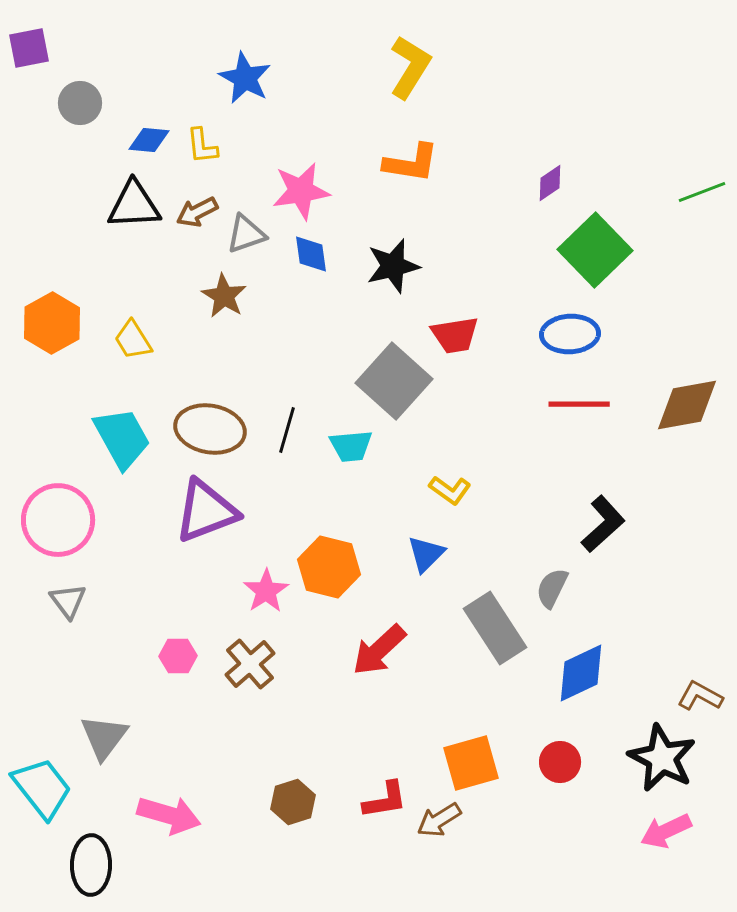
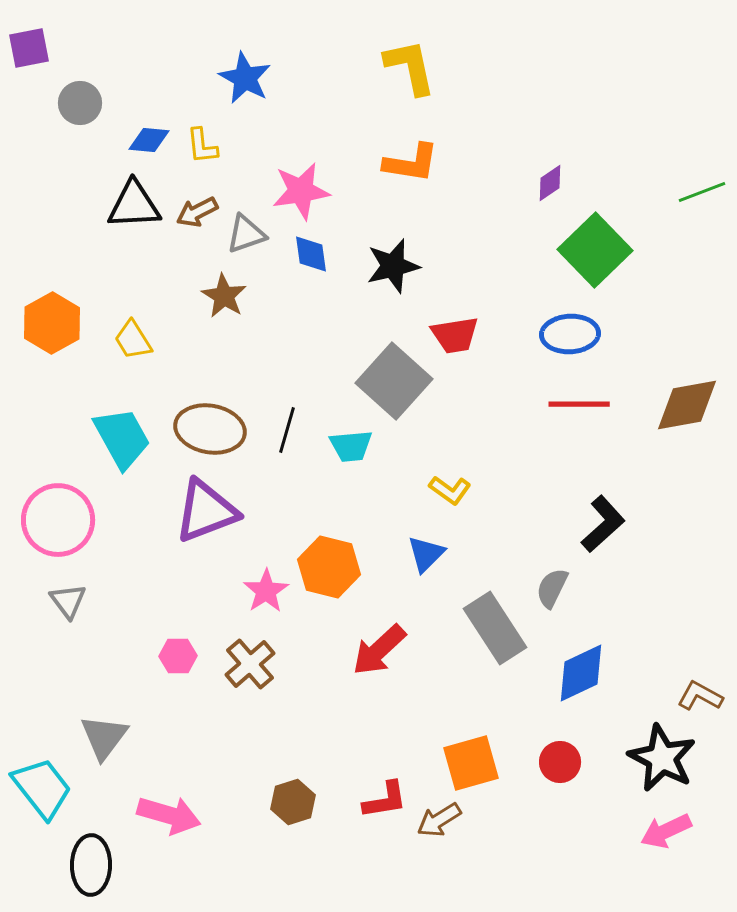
yellow L-shape at (410, 67): rotated 44 degrees counterclockwise
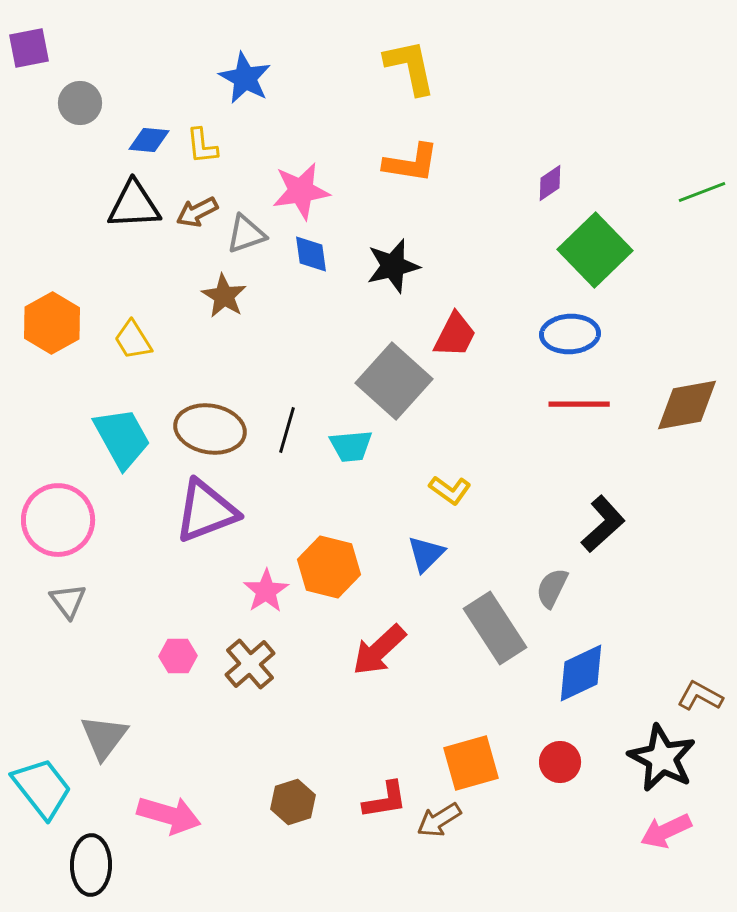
red trapezoid at (455, 335): rotated 54 degrees counterclockwise
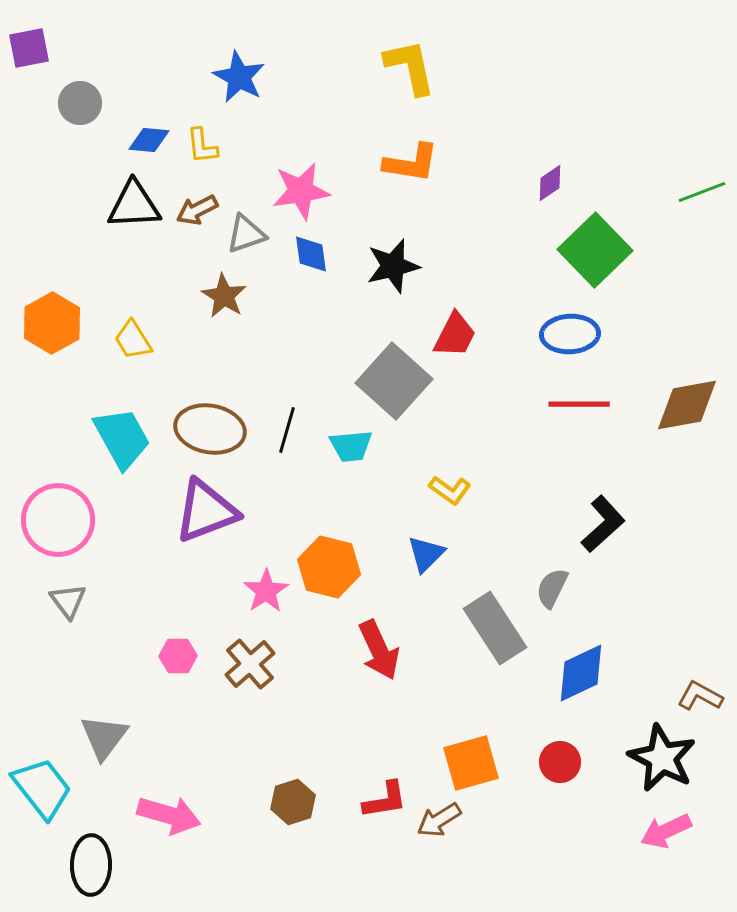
blue star at (245, 78): moved 6 px left, 1 px up
brown arrow at (197, 212): moved 2 px up
red arrow at (379, 650): rotated 72 degrees counterclockwise
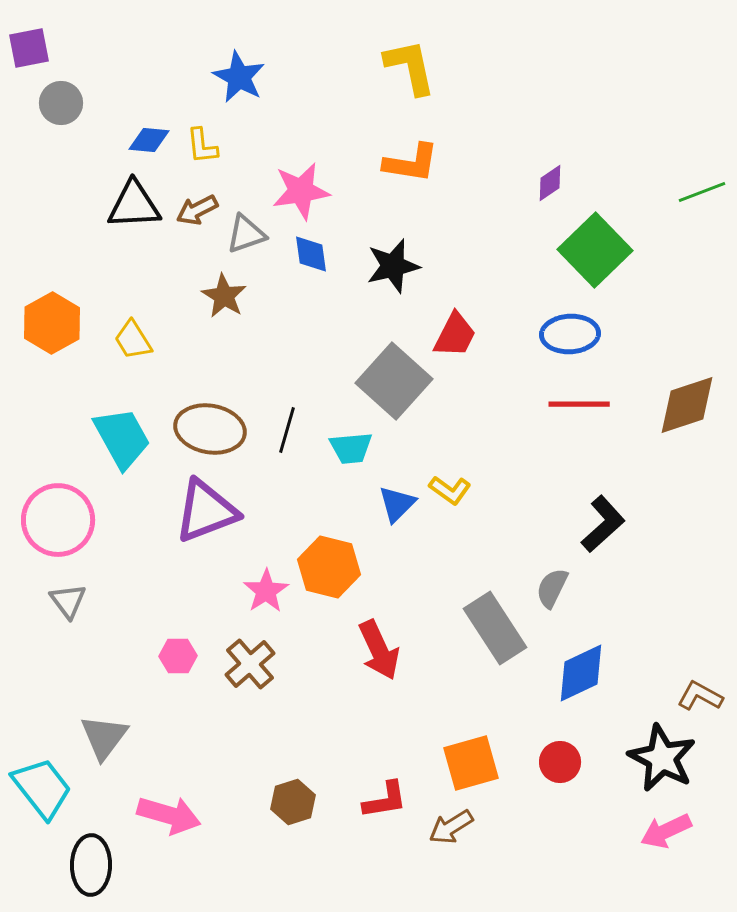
gray circle at (80, 103): moved 19 px left
brown diamond at (687, 405): rotated 8 degrees counterclockwise
cyan trapezoid at (351, 446): moved 2 px down
blue triangle at (426, 554): moved 29 px left, 50 px up
brown arrow at (439, 820): moved 12 px right, 7 px down
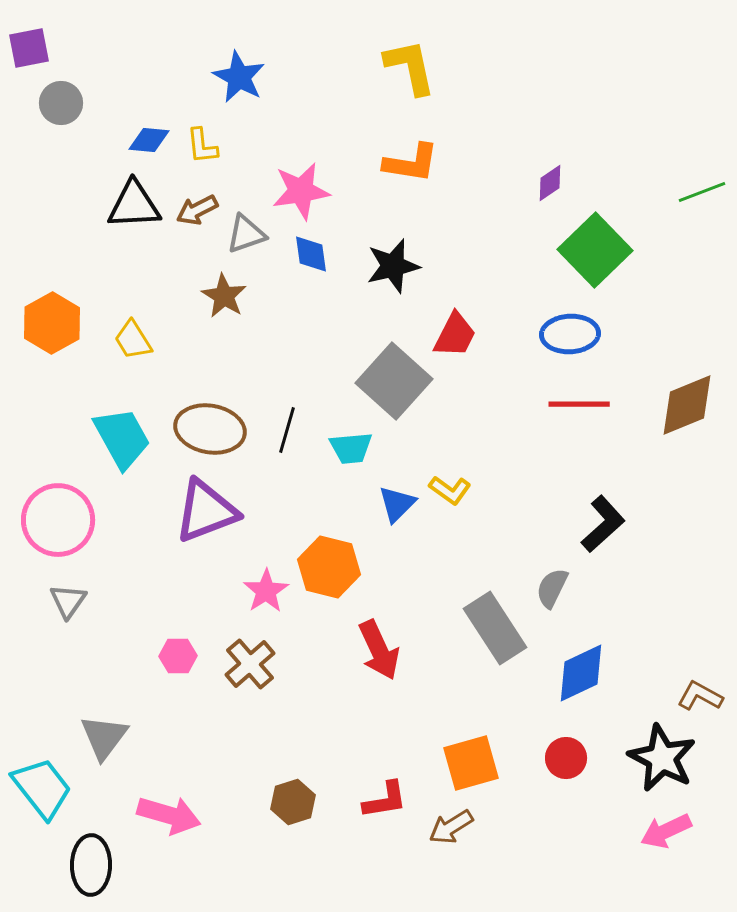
brown diamond at (687, 405): rotated 4 degrees counterclockwise
gray triangle at (68, 601): rotated 12 degrees clockwise
red circle at (560, 762): moved 6 px right, 4 px up
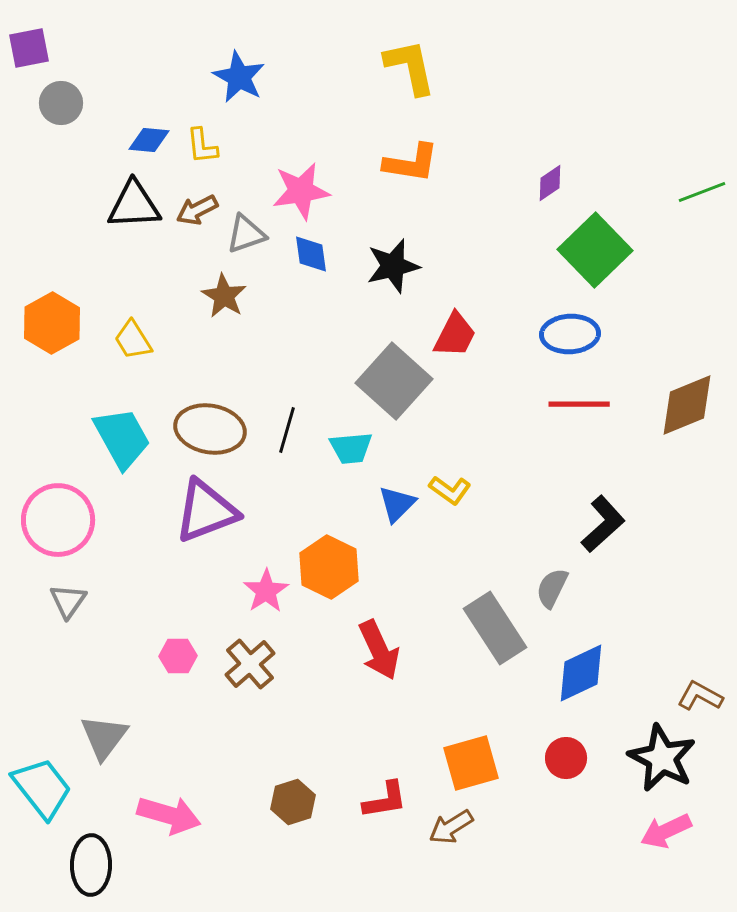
orange hexagon at (329, 567): rotated 12 degrees clockwise
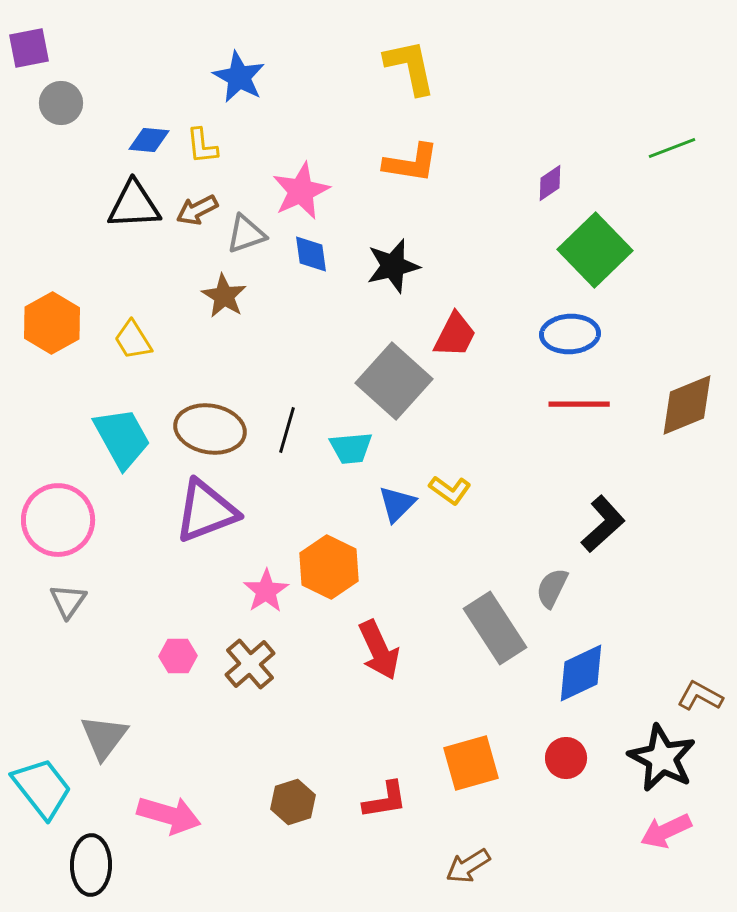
pink star at (301, 191): rotated 16 degrees counterclockwise
green line at (702, 192): moved 30 px left, 44 px up
brown arrow at (451, 827): moved 17 px right, 39 px down
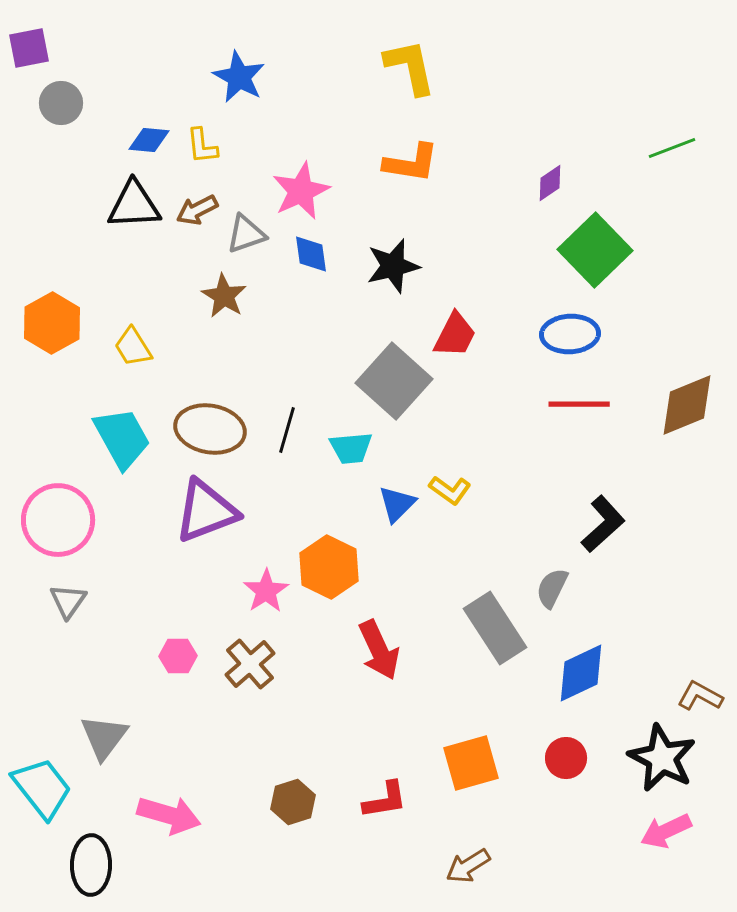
yellow trapezoid at (133, 340): moved 7 px down
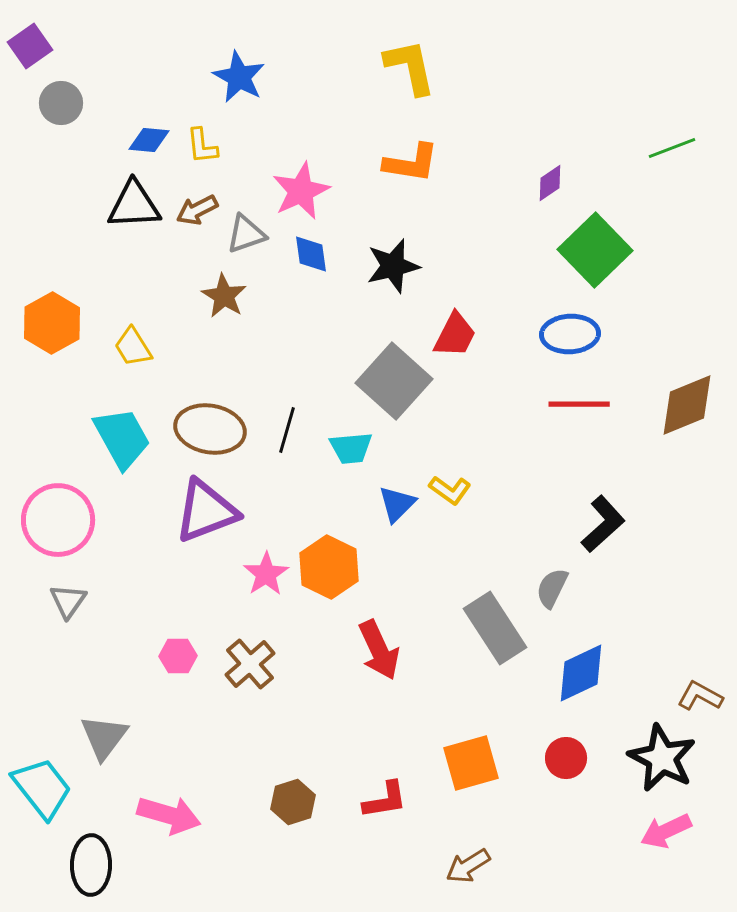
purple square at (29, 48): moved 1 px right, 2 px up; rotated 24 degrees counterclockwise
pink star at (266, 591): moved 17 px up
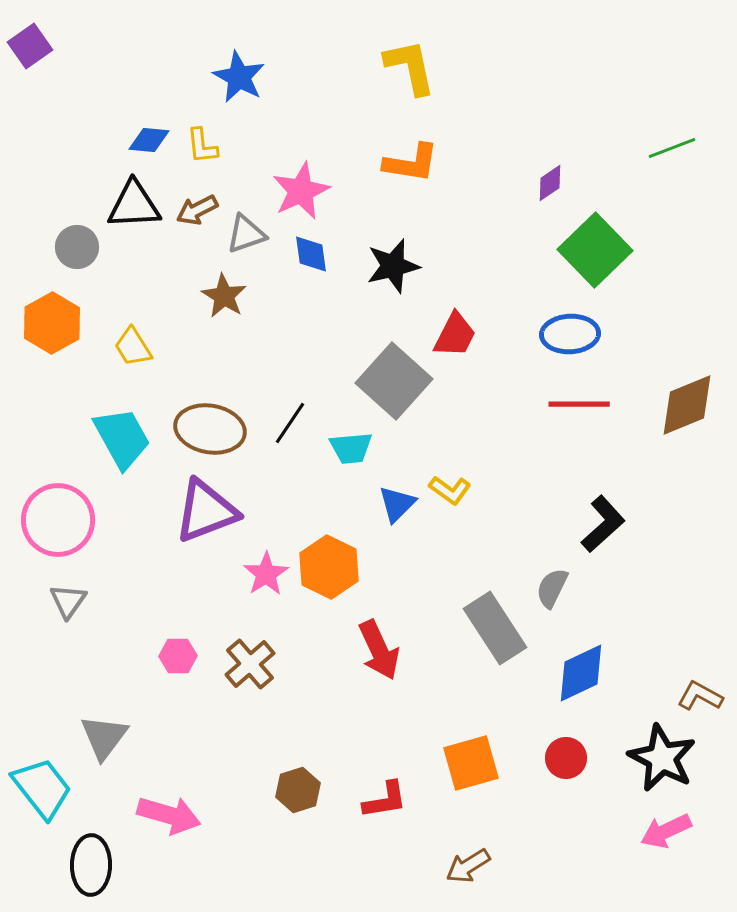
gray circle at (61, 103): moved 16 px right, 144 px down
black line at (287, 430): moved 3 px right, 7 px up; rotated 18 degrees clockwise
brown hexagon at (293, 802): moved 5 px right, 12 px up
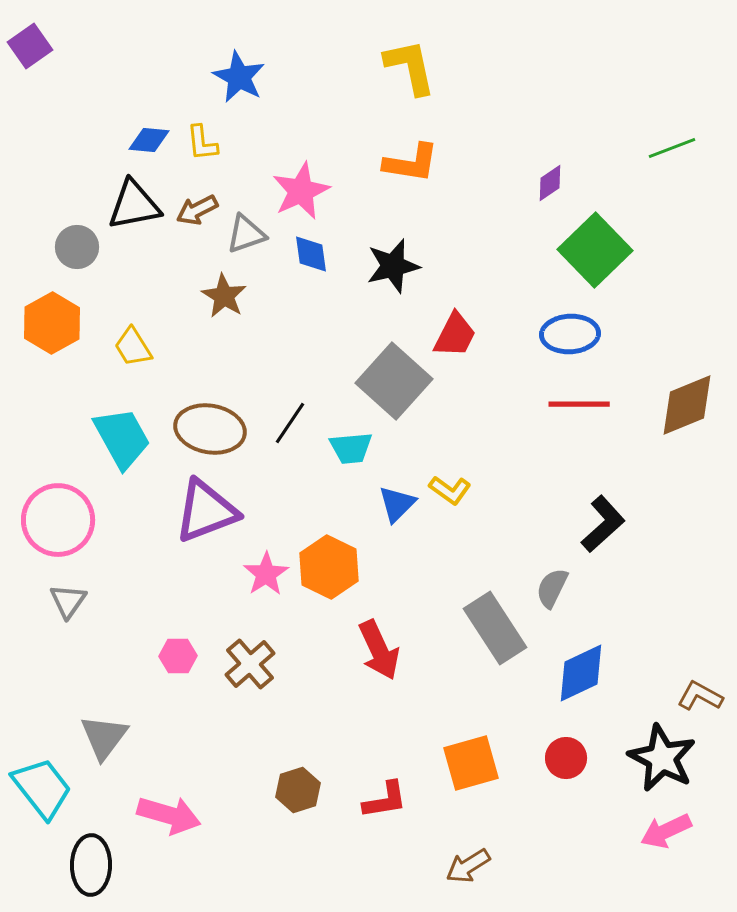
yellow L-shape at (202, 146): moved 3 px up
black triangle at (134, 205): rotated 8 degrees counterclockwise
